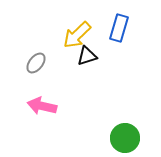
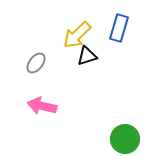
green circle: moved 1 px down
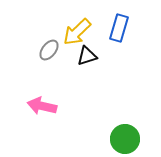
yellow arrow: moved 3 px up
gray ellipse: moved 13 px right, 13 px up
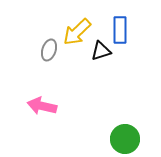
blue rectangle: moved 1 px right, 2 px down; rotated 16 degrees counterclockwise
gray ellipse: rotated 20 degrees counterclockwise
black triangle: moved 14 px right, 5 px up
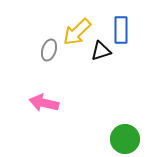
blue rectangle: moved 1 px right
pink arrow: moved 2 px right, 3 px up
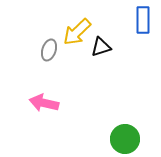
blue rectangle: moved 22 px right, 10 px up
black triangle: moved 4 px up
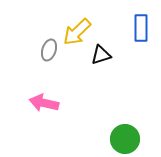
blue rectangle: moved 2 px left, 8 px down
black triangle: moved 8 px down
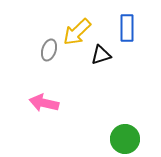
blue rectangle: moved 14 px left
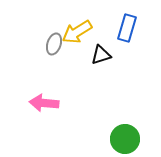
blue rectangle: rotated 16 degrees clockwise
yellow arrow: rotated 12 degrees clockwise
gray ellipse: moved 5 px right, 6 px up
pink arrow: rotated 8 degrees counterclockwise
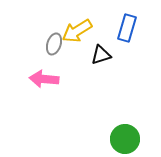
yellow arrow: moved 1 px up
pink arrow: moved 24 px up
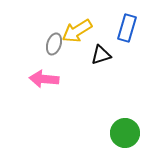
green circle: moved 6 px up
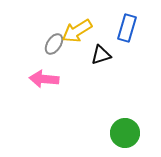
gray ellipse: rotated 15 degrees clockwise
